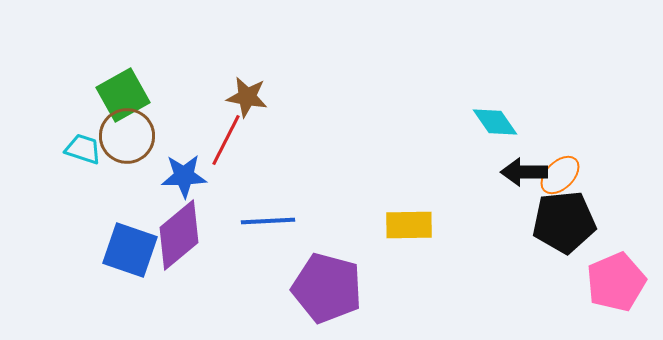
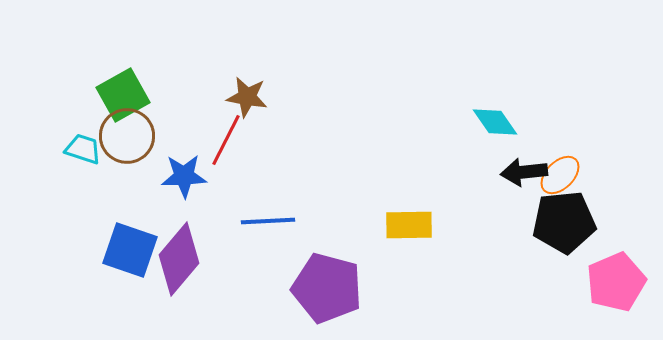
black arrow: rotated 6 degrees counterclockwise
purple diamond: moved 24 px down; rotated 10 degrees counterclockwise
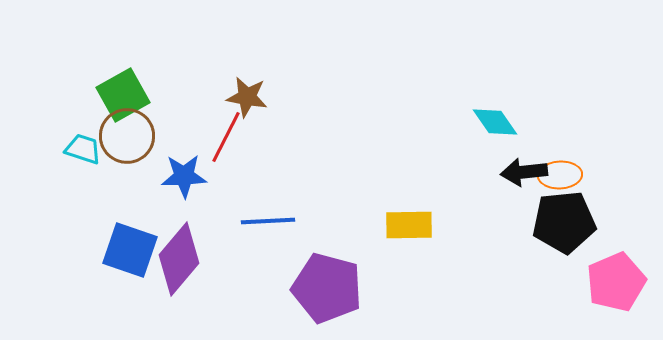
red line: moved 3 px up
orange ellipse: rotated 42 degrees clockwise
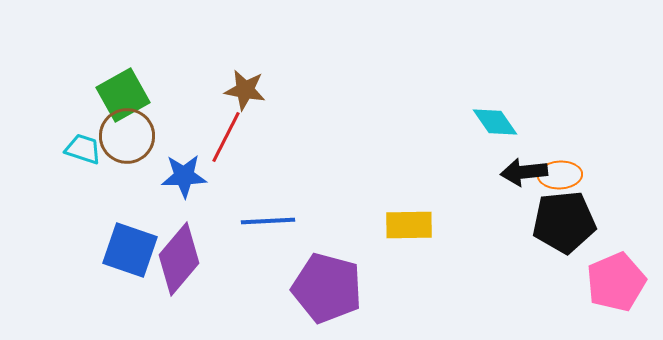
brown star: moved 2 px left, 7 px up
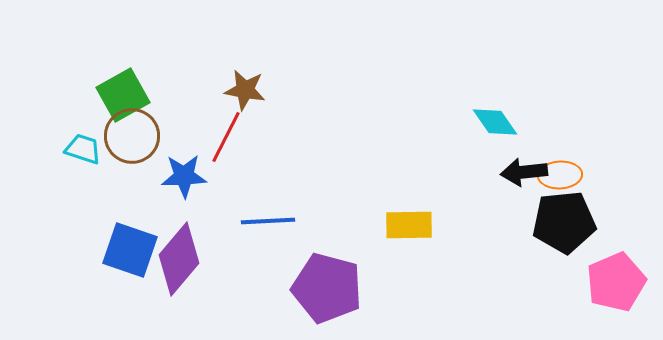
brown circle: moved 5 px right
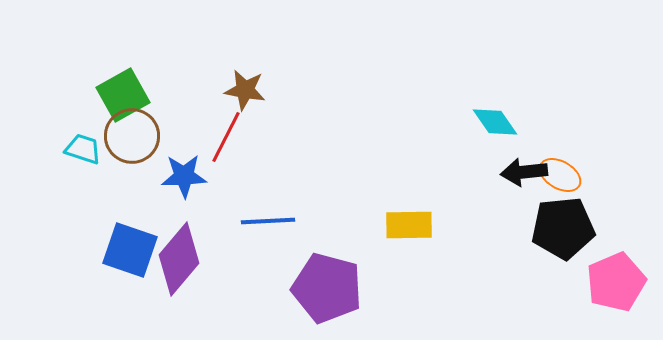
orange ellipse: rotated 33 degrees clockwise
black pentagon: moved 1 px left, 6 px down
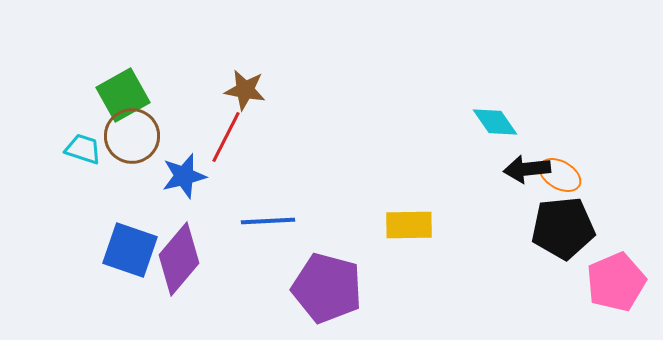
black arrow: moved 3 px right, 3 px up
blue star: rotated 12 degrees counterclockwise
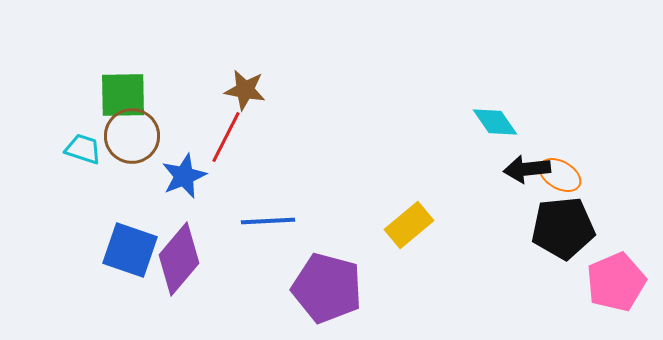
green square: rotated 28 degrees clockwise
blue star: rotated 9 degrees counterclockwise
yellow rectangle: rotated 39 degrees counterclockwise
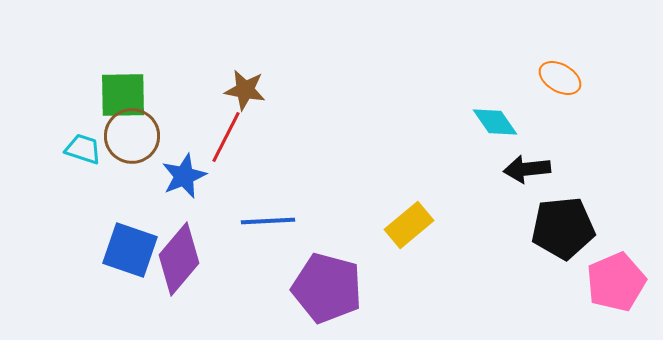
orange ellipse: moved 97 px up
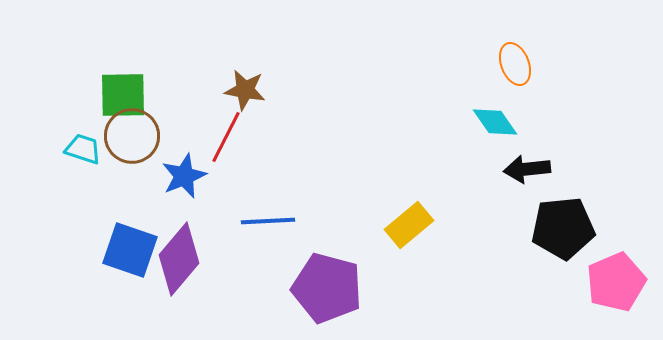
orange ellipse: moved 45 px left, 14 px up; rotated 39 degrees clockwise
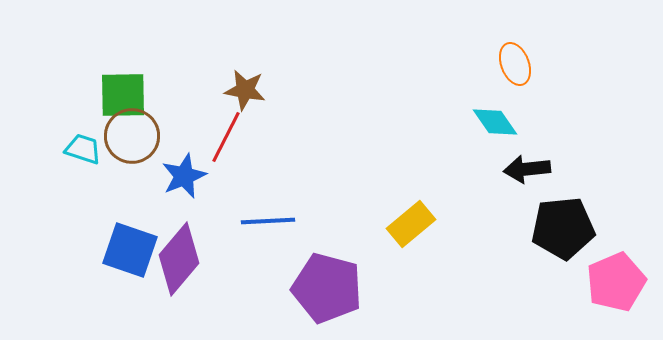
yellow rectangle: moved 2 px right, 1 px up
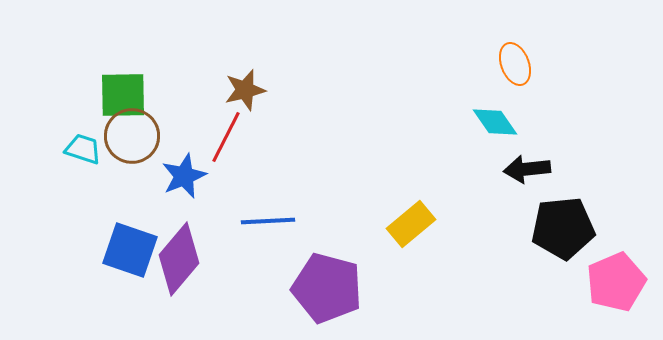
brown star: rotated 24 degrees counterclockwise
